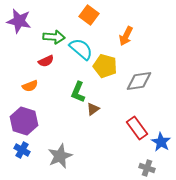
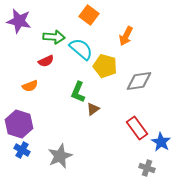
purple hexagon: moved 5 px left, 3 px down
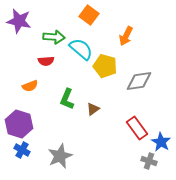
red semicircle: rotated 21 degrees clockwise
green L-shape: moved 11 px left, 7 px down
gray cross: moved 2 px right, 7 px up
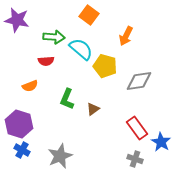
purple star: moved 2 px left, 1 px up
gray cross: moved 14 px left, 2 px up
